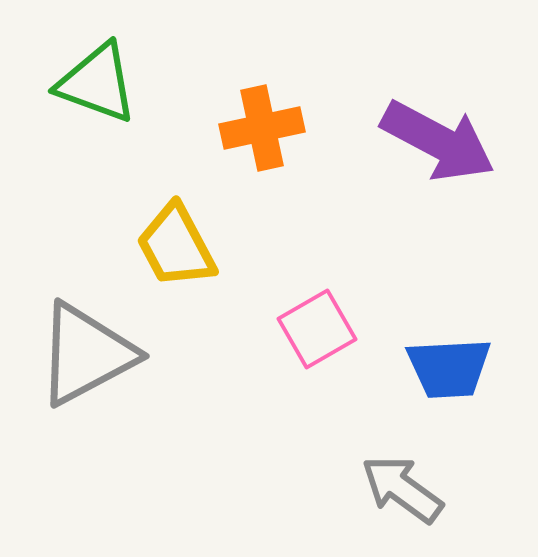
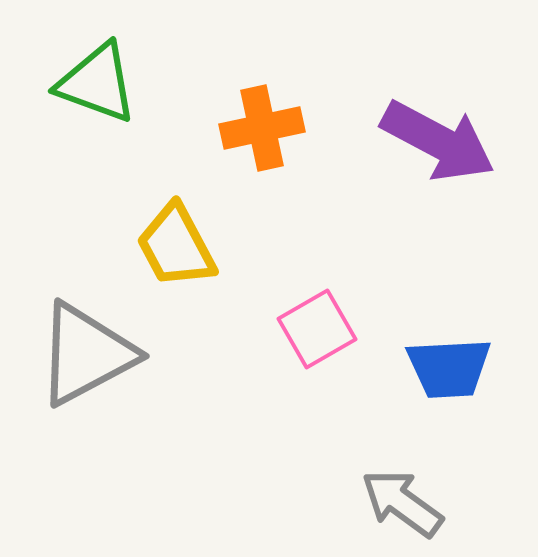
gray arrow: moved 14 px down
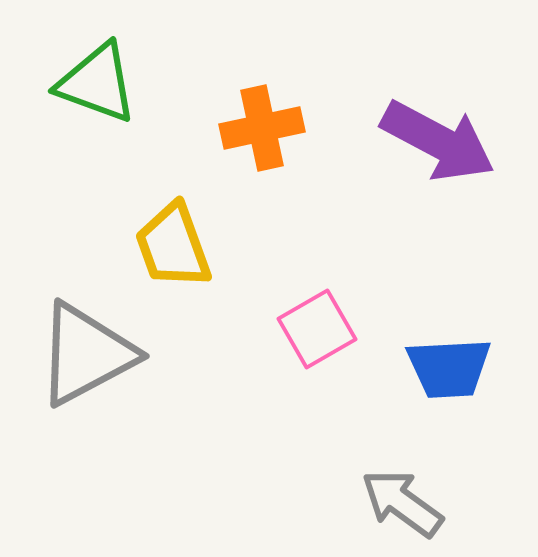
yellow trapezoid: moved 3 px left; rotated 8 degrees clockwise
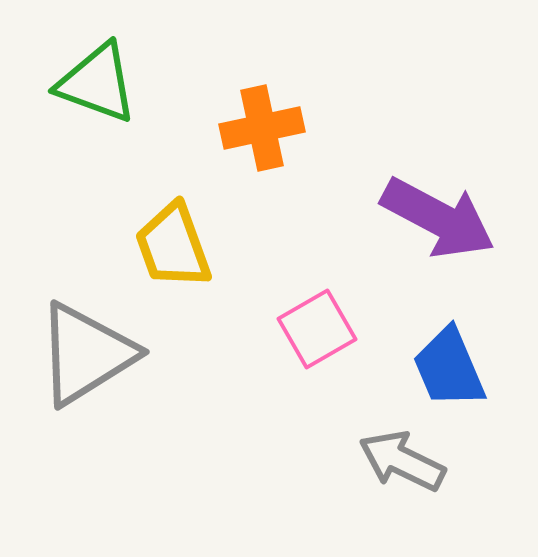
purple arrow: moved 77 px down
gray triangle: rotated 4 degrees counterclockwise
blue trapezoid: rotated 70 degrees clockwise
gray arrow: moved 42 px up; rotated 10 degrees counterclockwise
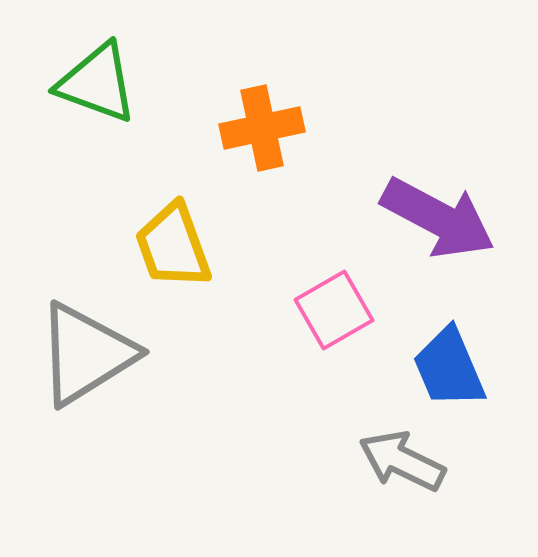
pink square: moved 17 px right, 19 px up
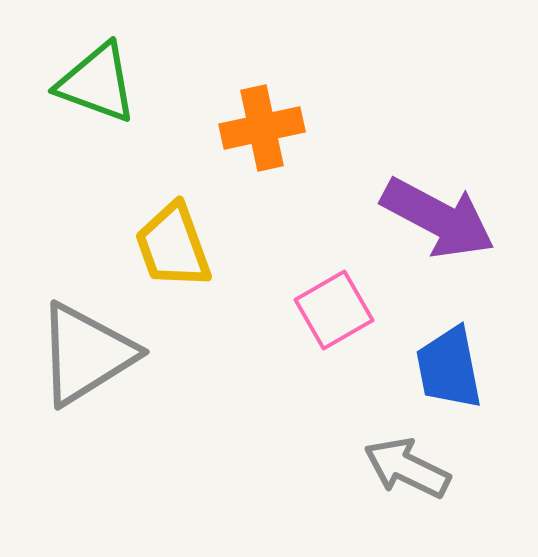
blue trapezoid: rotated 12 degrees clockwise
gray arrow: moved 5 px right, 7 px down
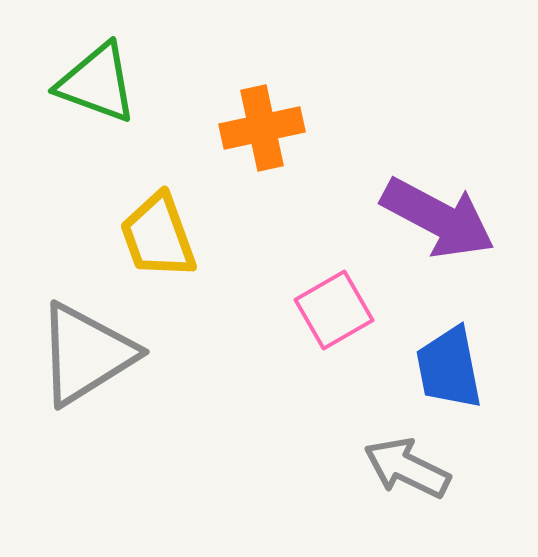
yellow trapezoid: moved 15 px left, 10 px up
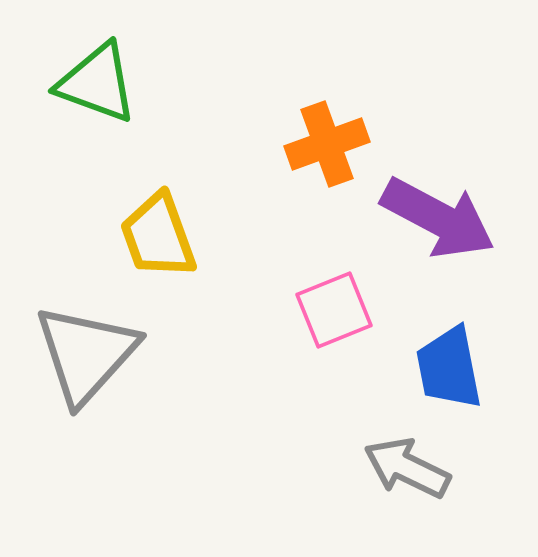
orange cross: moved 65 px right, 16 px down; rotated 8 degrees counterclockwise
pink square: rotated 8 degrees clockwise
gray triangle: rotated 16 degrees counterclockwise
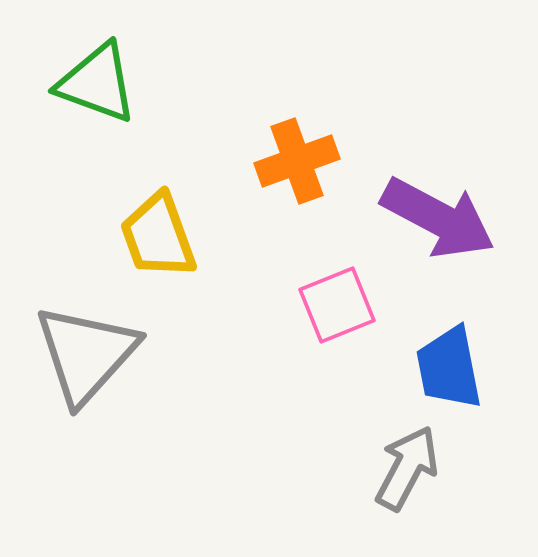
orange cross: moved 30 px left, 17 px down
pink square: moved 3 px right, 5 px up
gray arrow: rotated 92 degrees clockwise
